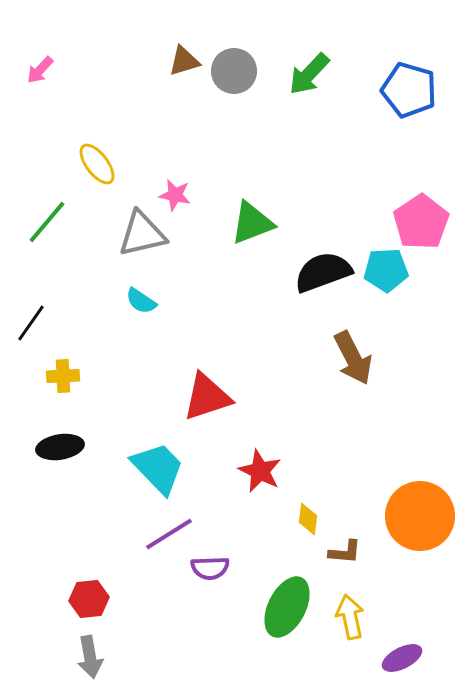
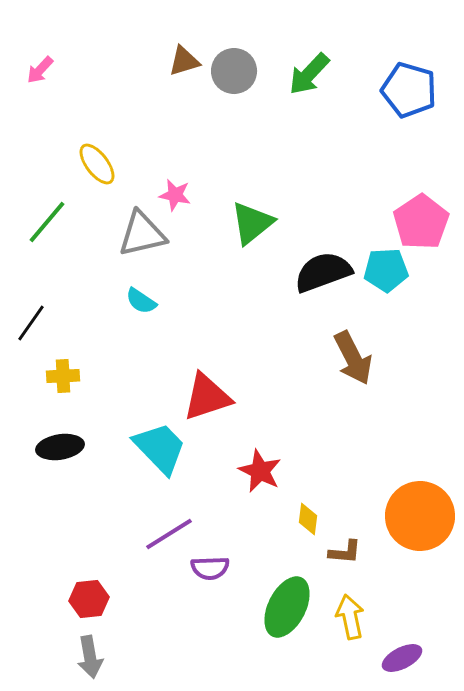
green triangle: rotated 18 degrees counterclockwise
cyan trapezoid: moved 2 px right, 20 px up
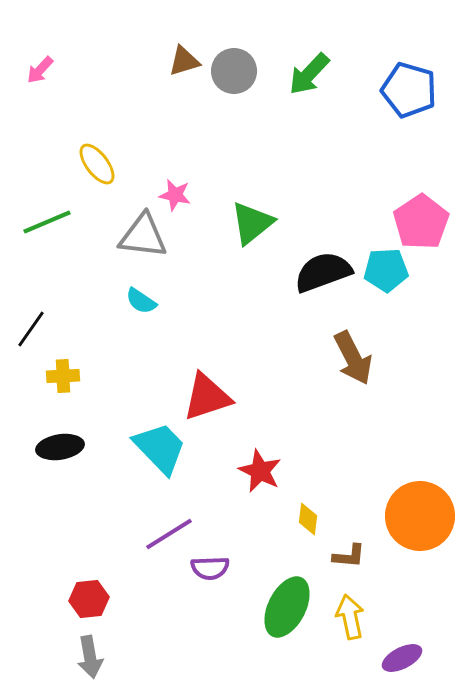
green line: rotated 27 degrees clockwise
gray triangle: moved 1 px right, 2 px down; rotated 20 degrees clockwise
black line: moved 6 px down
brown L-shape: moved 4 px right, 4 px down
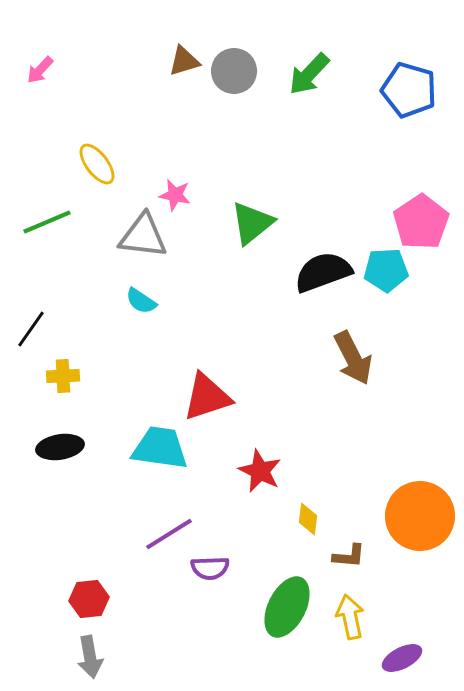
cyan trapezoid: rotated 38 degrees counterclockwise
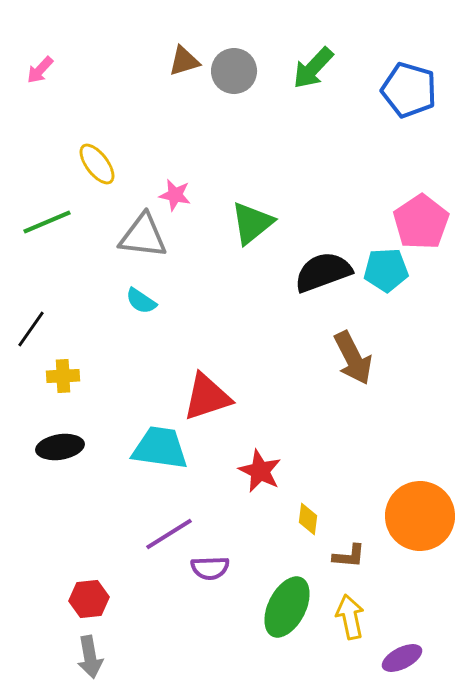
green arrow: moved 4 px right, 6 px up
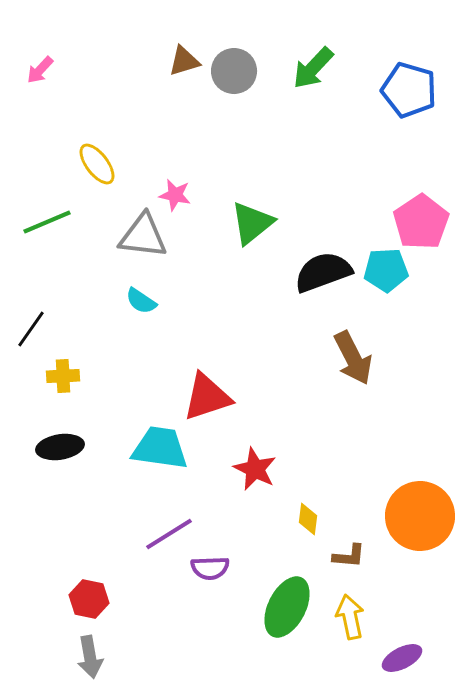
red star: moved 5 px left, 2 px up
red hexagon: rotated 18 degrees clockwise
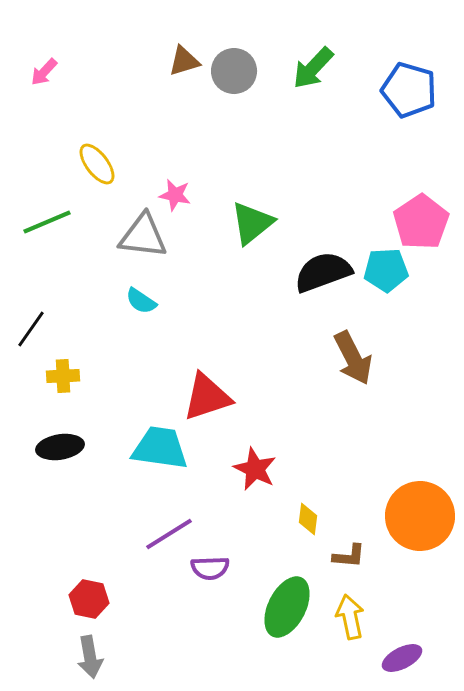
pink arrow: moved 4 px right, 2 px down
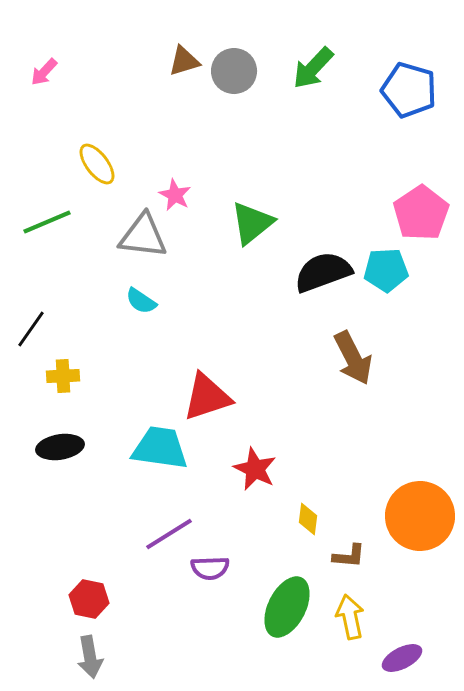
pink star: rotated 16 degrees clockwise
pink pentagon: moved 9 px up
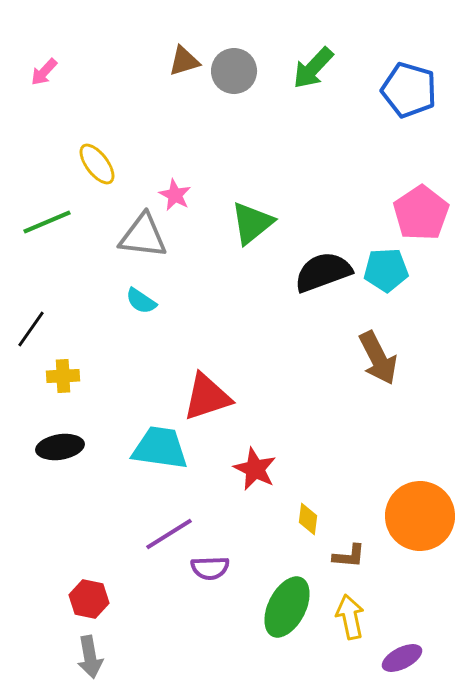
brown arrow: moved 25 px right
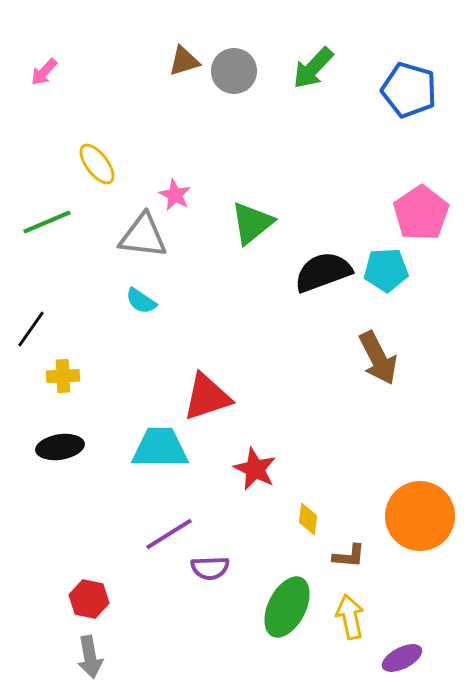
cyan trapezoid: rotated 8 degrees counterclockwise
